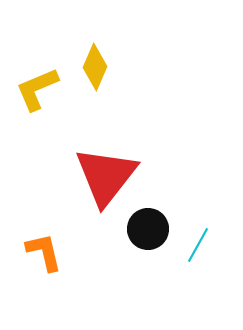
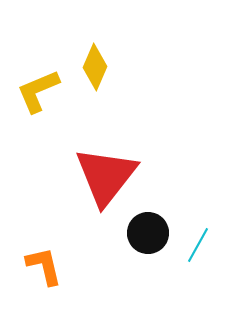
yellow L-shape: moved 1 px right, 2 px down
black circle: moved 4 px down
orange L-shape: moved 14 px down
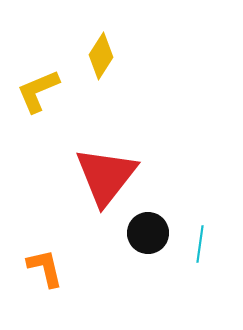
yellow diamond: moved 6 px right, 11 px up; rotated 9 degrees clockwise
cyan line: moved 2 px right, 1 px up; rotated 21 degrees counterclockwise
orange L-shape: moved 1 px right, 2 px down
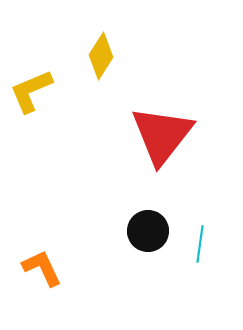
yellow L-shape: moved 7 px left
red triangle: moved 56 px right, 41 px up
black circle: moved 2 px up
orange L-shape: moved 3 px left; rotated 12 degrees counterclockwise
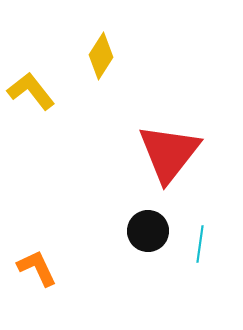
yellow L-shape: rotated 75 degrees clockwise
red triangle: moved 7 px right, 18 px down
orange L-shape: moved 5 px left
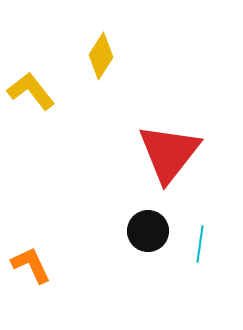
orange L-shape: moved 6 px left, 3 px up
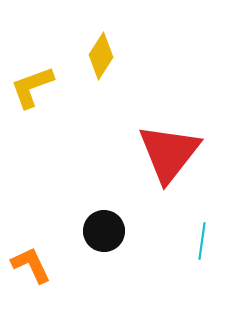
yellow L-shape: moved 1 px right, 4 px up; rotated 72 degrees counterclockwise
black circle: moved 44 px left
cyan line: moved 2 px right, 3 px up
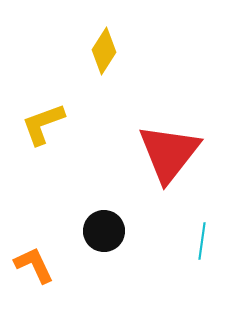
yellow diamond: moved 3 px right, 5 px up
yellow L-shape: moved 11 px right, 37 px down
orange L-shape: moved 3 px right
